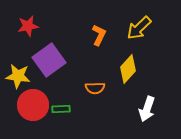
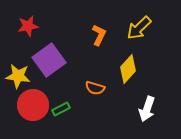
orange semicircle: rotated 18 degrees clockwise
green rectangle: rotated 24 degrees counterclockwise
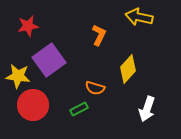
yellow arrow: moved 11 px up; rotated 56 degrees clockwise
green rectangle: moved 18 px right
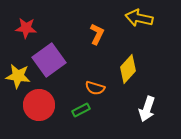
yellow arrow: moved 1 px down
red star: moved 2 px left, 2 px down; rotated 15 degrees clockwise
orange L-shape: moved 2 px left, 1 px up
red circle: moved 6 px right
green rectangle: moved 2 px right, 1 px down
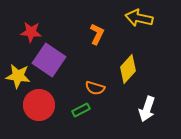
red star: moved 5 px right, 4 px down
purple square: rotated 20 degrees counterclockwise
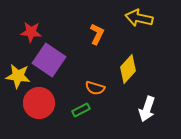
red circle: moved 2 px up
